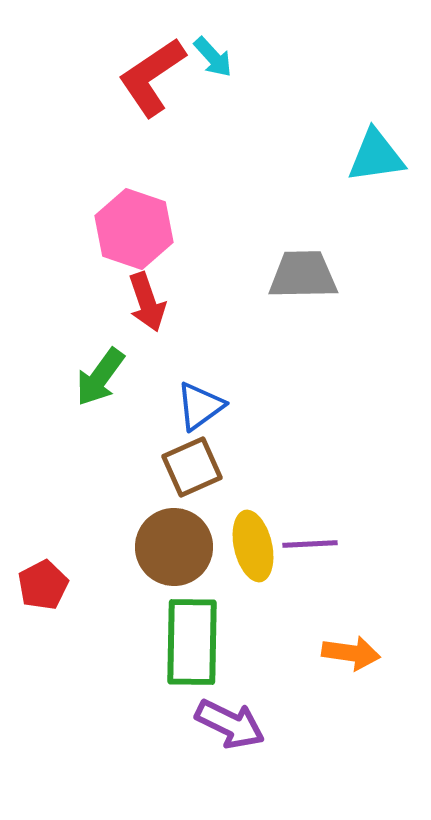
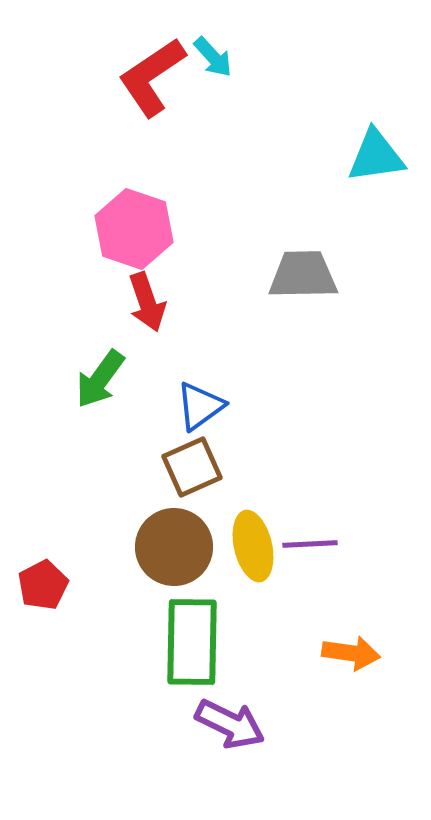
green arrow: moved 2 px down
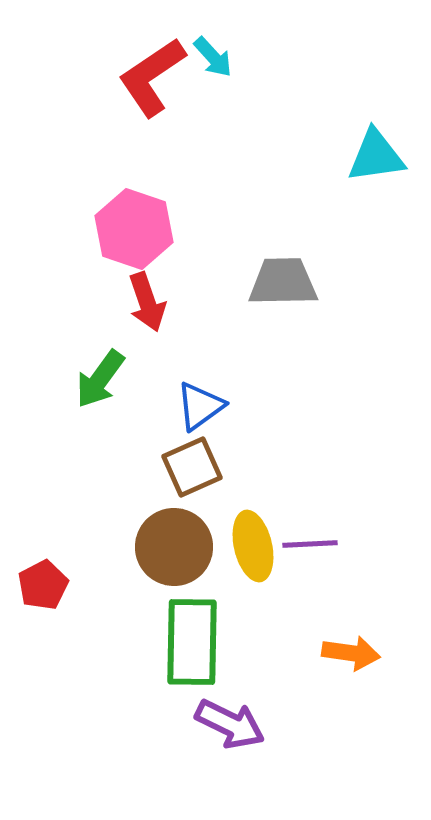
gray trapezoid: moved 20 px left, 7 px down
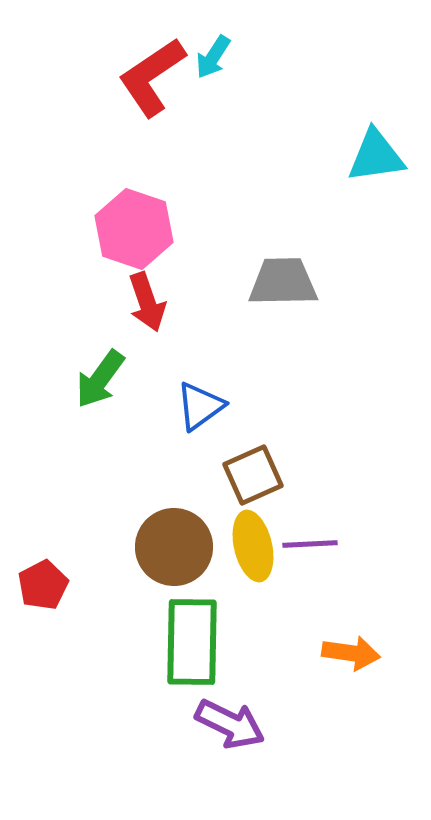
cyan arrow: rotated 75 degrees clockwise
brown square: moved 61 px right, 8 px down
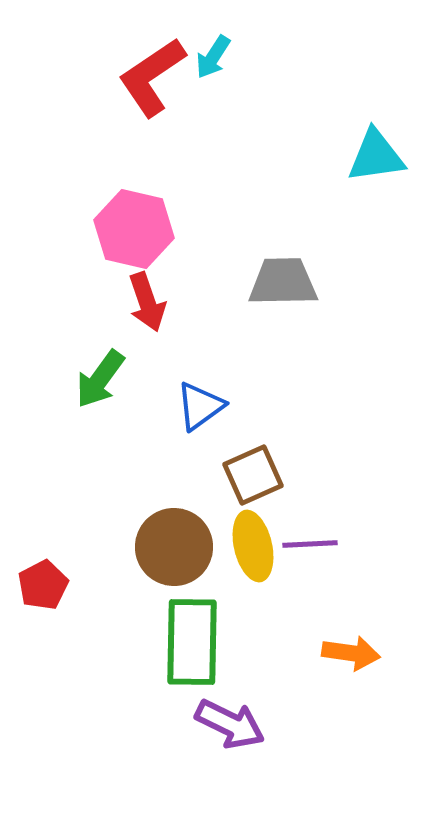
pink hexagon: rotated 6 degrees counterclockwise
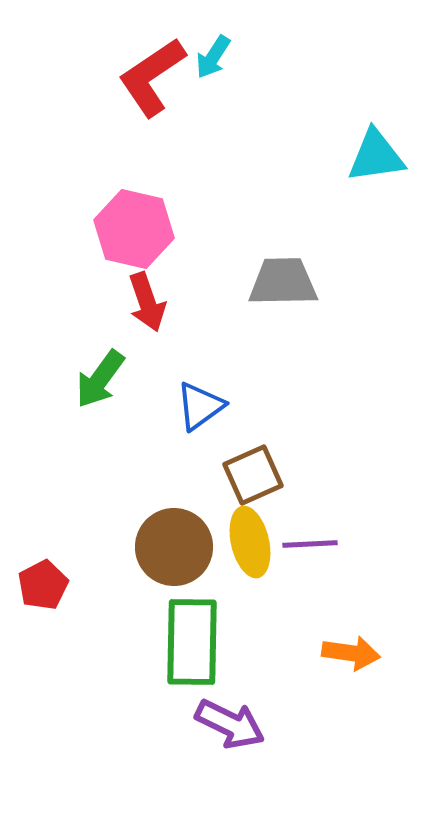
yellow ellipse: moved 3 px left, 4 px up
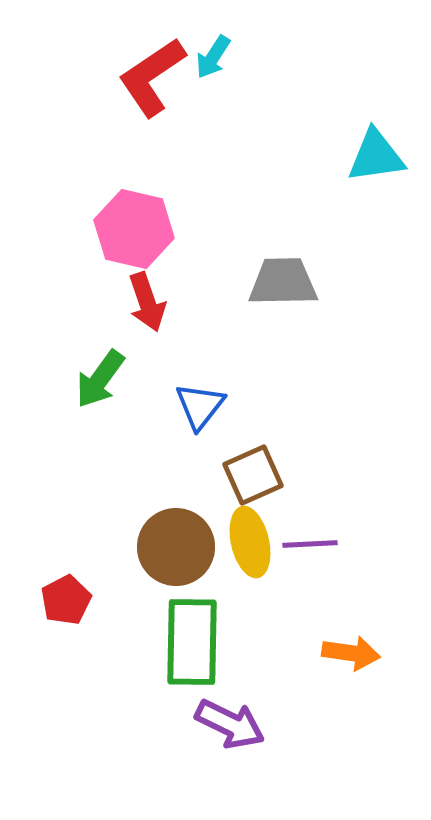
blue triangle: rotated 16 degrees counterclockwise
brown circle: moved 2 px right
red pentagon: moved 23 px right, 15 px down
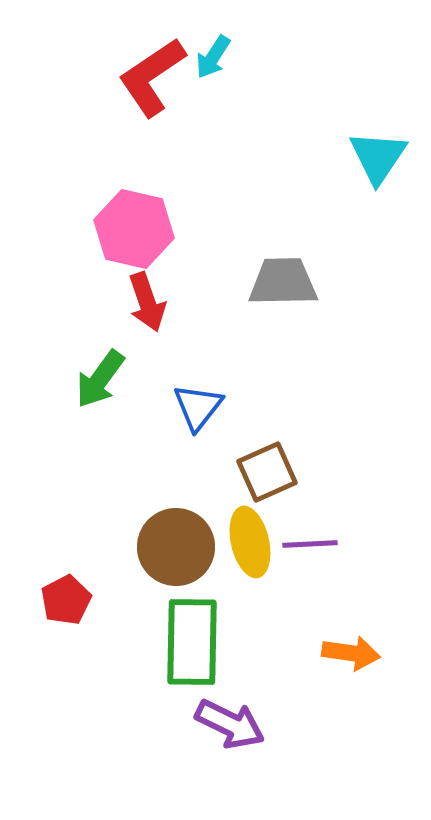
cyan triangle: moved 2 px right, 1 px down; rotated 48 degrees counterclockwise
blue triangle: moved 2 px left, 1 px down
brown square: moved 14 px right, 3 px up
